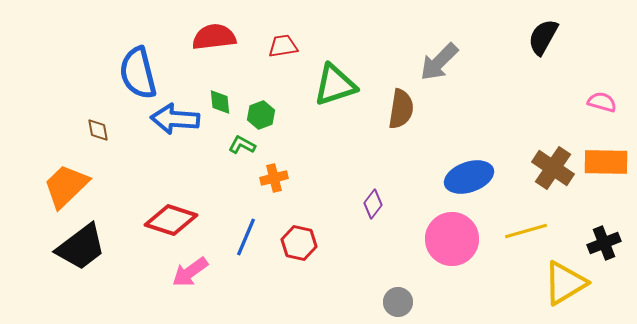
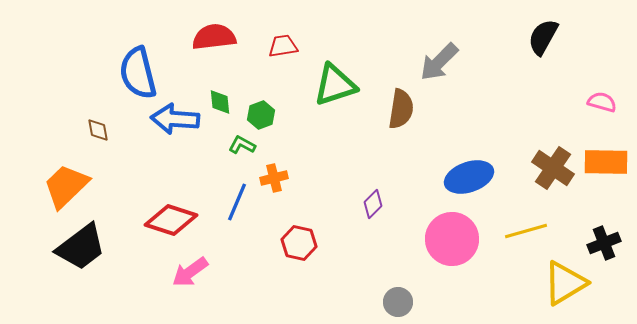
purple diamond: rotated 8 degrees clockwise
blue line: moved 9 px left, 35 px up
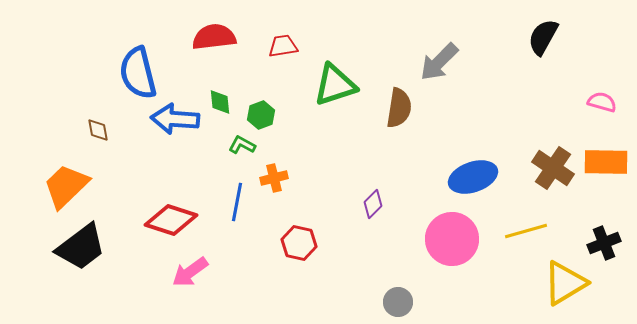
brown semicircle: moved 2 px left, 1 px up
blue ellipse: moved 4 px right
blue line: rotated 12 degrees counterclockwise
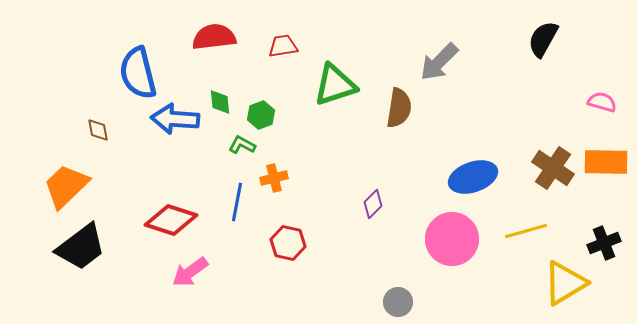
black semicircle: moved 2 px down
red hexagon: moved 11 px left
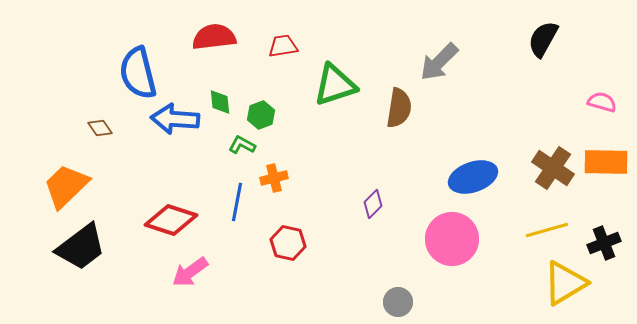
brown diamond: moved 2 px right, 2 px up; rotated 25 degrees counterclockwise
yellow line: moved 21 px right, 1 px up
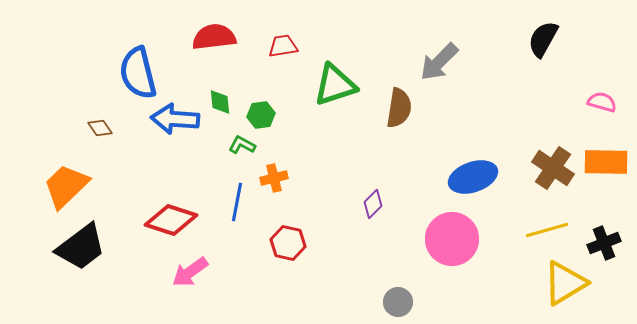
green hexagon: rotated 12 degrees clockwise
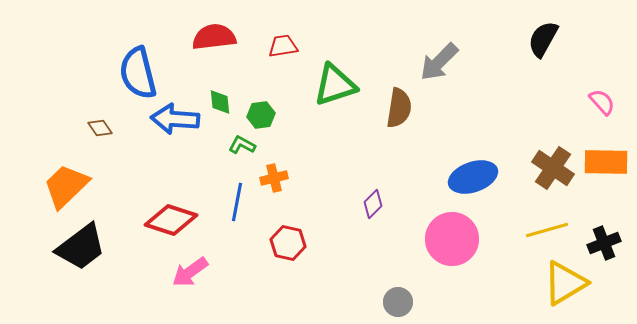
pink semicircle: rotated 32 degrees clockwise
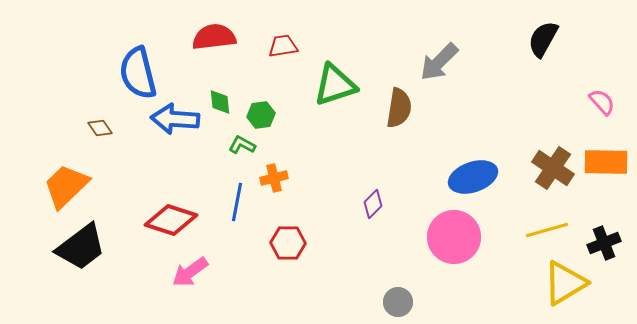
pink circle: moved 2 px right, 2 px up
red hexagon: rotated 12 degrees counterclockwise
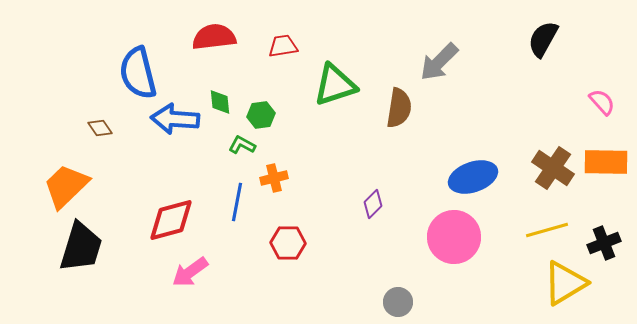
red diamond: rotated 33 degrees counterclockwise
black trapezoid: rotated 36 degrees counterclockwise
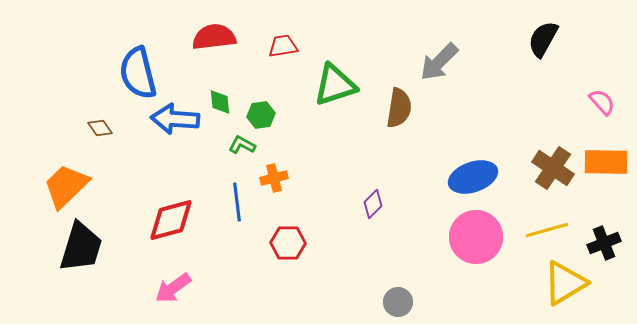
blue line: rotated 18 degrees counterclockwise
pink circle: moved 22 px right
pink arrow: moved 17 px left, 16 px down
